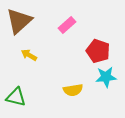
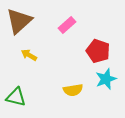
cyan star: moved 2 px down; rotated 15 degrees counterclockwise
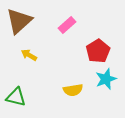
red pentagon: rotated 20 degrees clockwise
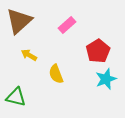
yellow semicircle: moved 17 px left, 16 px up; rotated 78 degrees clockwise
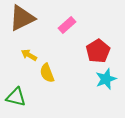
brown triangle: moved 3 px right, 3 px up; rotated 16 degrees clockwise
yellow semicircle: moved 9 px left, 1 px up
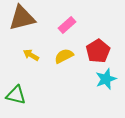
brown triangle: rotated 12 degrees clockwise
yellow arrow: moved 2 px right
yellow semicircle: moved 17 px right, 17 px up; rotated 84 degrees clockwise
green triangle: moved 2 px up
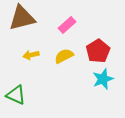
yellow arrow: rotated 42 degrees counterclockwise
cyan star: moved 3 px left
green triangle: rotated 10 degrees clockwise
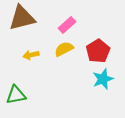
yellow semicircle: moved 7 px up
green triangle: rotated 35 degrees counterclockwise
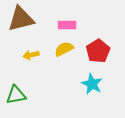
brown triangle: moved 1 px left, 1 px down
pink rectangle: rotated 42 degrees clockwise
cyan star: moved 11 px left, 5 px down; rotated 25 degrees counterclockwise
